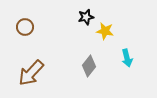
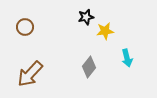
yellow star: rotated 18 degrees counterclockwise
gray diamond: moved 1 px down
brown arrow: moved 1 px left, 1 px down
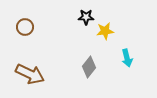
black star: rotated 14 degrees clockwise
brown arrow: rotated 108 degrees counterclockwise
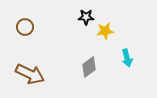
gray diamond: rotated 15 degrees clockwise
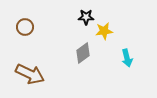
yellow star: moved 1 px left
gray diamond: moved 6 px left, 14 px up
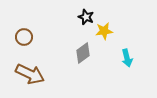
black star: rotated 21 degrees clockwise
brown circle: moved 1 px left, 10 px down
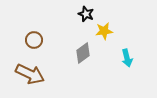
black star: moved 3 px up
brown circle: moved 10 px right, 3 px down
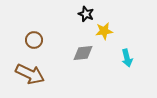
gray diamond: rotated 30 degrees clockwise
